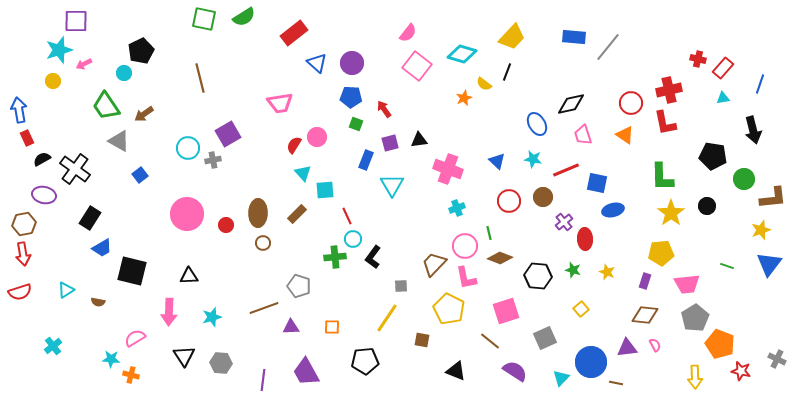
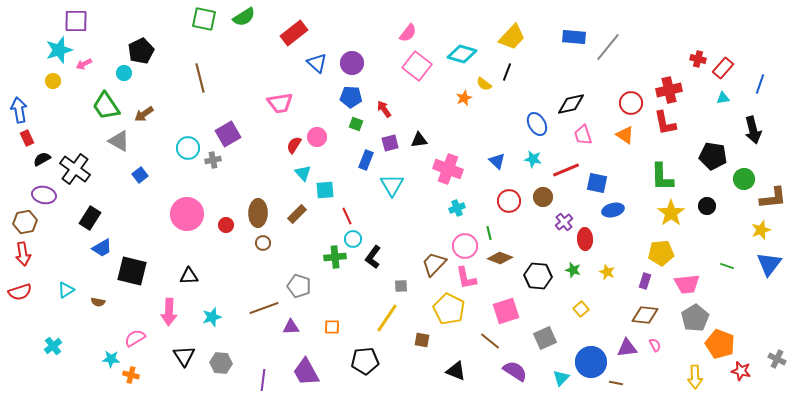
brown hexagon at (24, 224): moved 1 px right, 2 px up
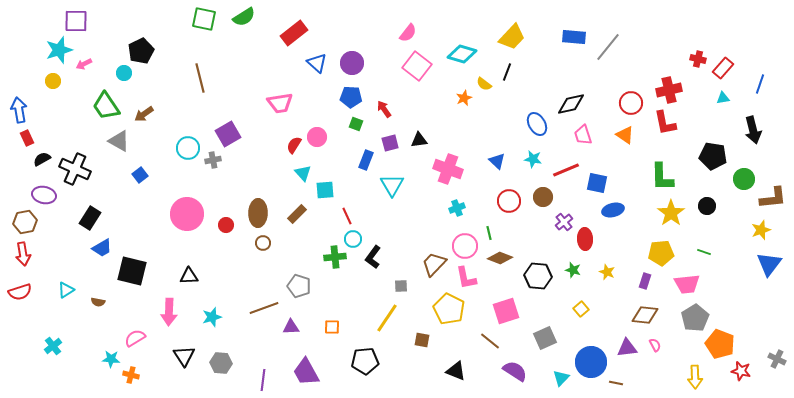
black cross at (75, 169): rotated 12 degrees counterclockwise
green line at (727, 266): moved 23 px left, 14 px up
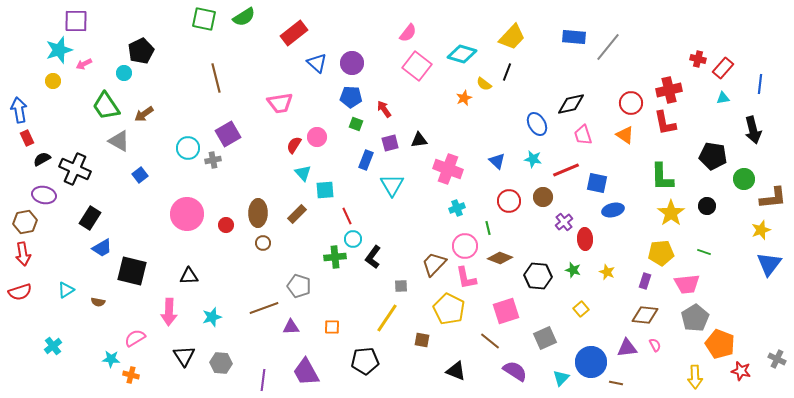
brown line at (200, 78): moved 16 px right
blue line at (760, 84): rotated 12 degrees counterclockwise
green line at (489, 233): moved 1 px left, 5 px up
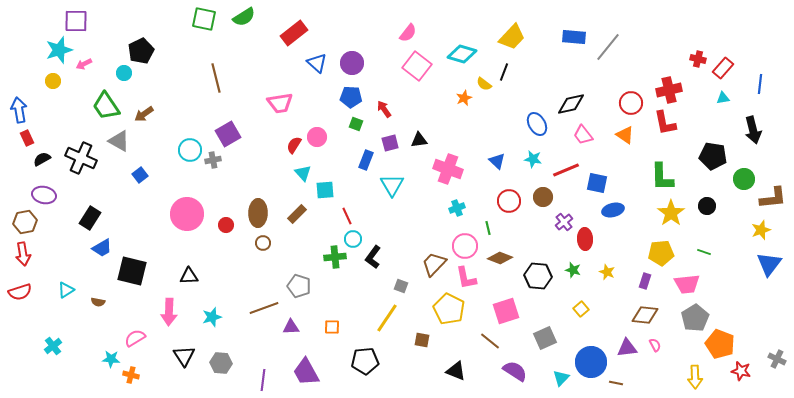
black line at (507, 72): moved 3 px left
pink trapezoid at (583, 135): rotated 20 degrees counterclockwise
cyan circle at (188, 148): moved 2 px right, 2 px down
black cross at (75, 169): moved 6 px right, 11 px up
gray square at (401, 286): rotated 24 degrees clockwise
